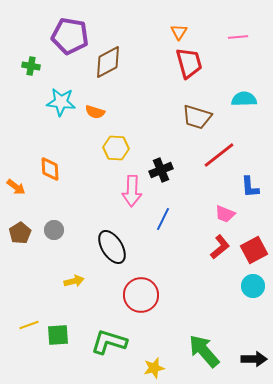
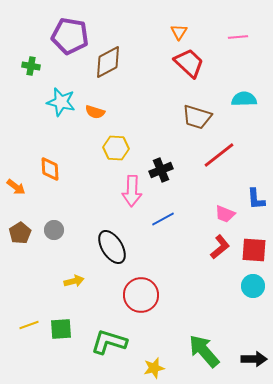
red trapezoid: rotated 32 degrees counterclockwise
cyan star: rotated 8 degrees clockwise
blue L-shape: moved 6 px right, 12 px down
blue line: rotated 35 degrees clockwise
red square: rotated 32 degrees clockwise
green square: moved 3 px right, 6 px up
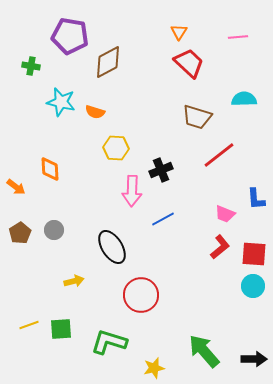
red square: moved 4 px down
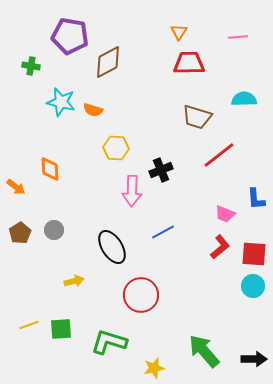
red trapezoid: rotated 44 degrees counterclockwise
orange semicircle: moved 2 px left, 2 px up
blue line: moved 13 px down
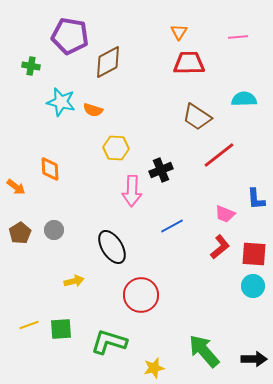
brown trapezoid: rotated 16 degrees clockwise
blue line: moved 9 px right, 6 px up
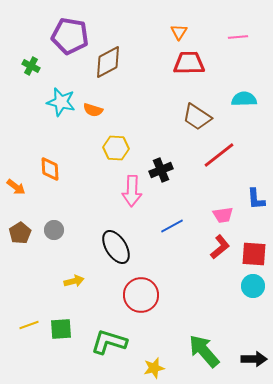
green cross: rotated 18 degrees clockwise
pink trapezoid: moved 2 px left, 1 px down; rotated 30 degrees counterclockwise
black ellipse: moved 4 px right
